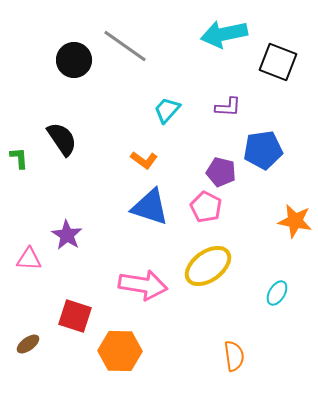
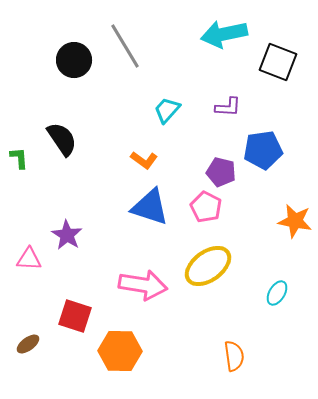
gray line: rotated 24 degrees clockwise
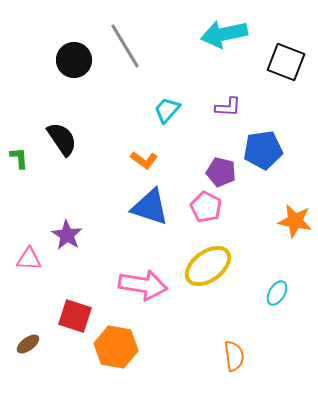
black square: moved 8 px right
orange hexagon: moved 4 px left, 4 px up; rotated 9 degrees clockwise
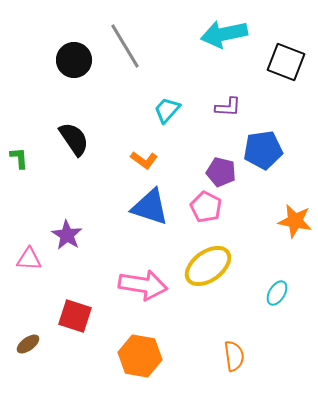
black semicircle: moved 12 px right
orange hexagon: moved 24 px right, 9 px down
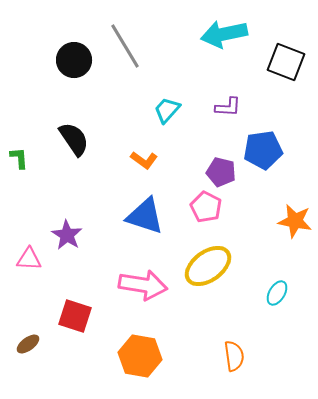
blue triangle: moved 5 px left, 9 px down
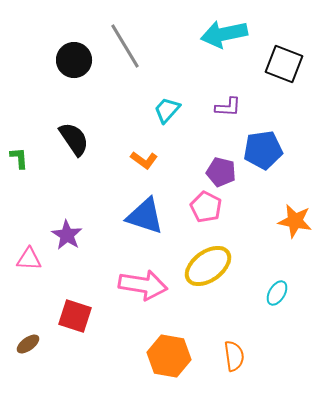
black square: moved 2 px left, 2 px down
orange hexagon: moved 29 px right
